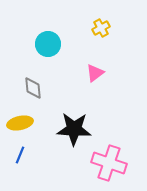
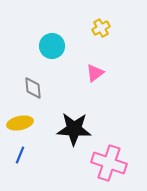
cyan circle: moved 4 px right, 2 px down
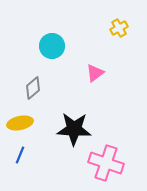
yellow cross: moved 18 px right
gray diamond: rotated 55 degrees clockwise
pink cross: moved 3 px left
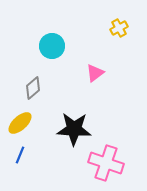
yellow ellipse: rotated 30 degrees counterclockwise
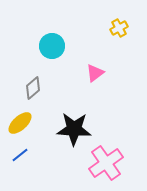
blue line: rotated 30 degrees clockwise
pink cross: rotated 36 degrees clockwise
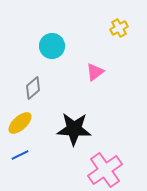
pink triangle: moved 1 px up
blue line: rotated 12 degrees clockwise
pink cross: moved 1 px left, 7 px down
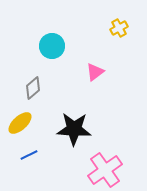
blue line: moved 9 px right
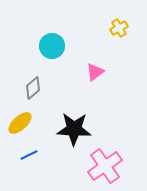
pink cross: moved 4 px up
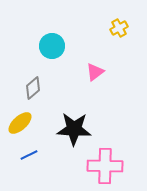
pink cross: rotated 36 degrees clockwise
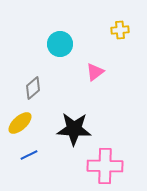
yellow cross: moved 1 px right, 2 px down; rotated 24 degrees clockwise
cyan circle: moved 8 px right, 2 px up
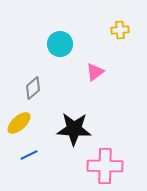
yellow ellipse: moved 1 px left
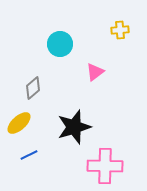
black star: moved 2 px up; rotated 20 degrees counterclockwise
